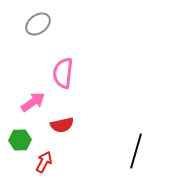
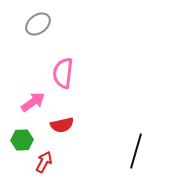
green hexagon: moved 2 px right
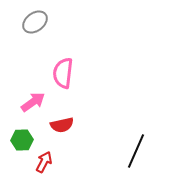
gray ellipse: moved 3 px left, 2 px up
black line: rotated 8 degrees clockwise
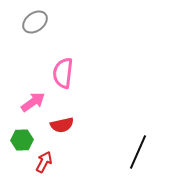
black line: moved 2 px right, 1 px down
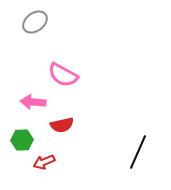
pink semicircle: moved 2 px down; rotated 68 degrees counterclockwise
pink arrow: rotated 140 degrees counterclockwise
red arrow: rotated 140 degrees counterclockwise
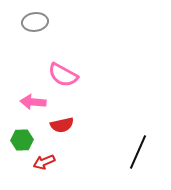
gray ellipse: rotated 30 degrees clockwise
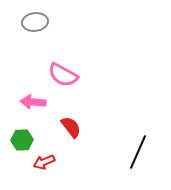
red semicircle: moved 9 px right, 2 px down; rotated 115 degrees counterclockwise
